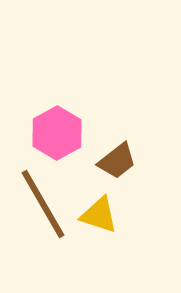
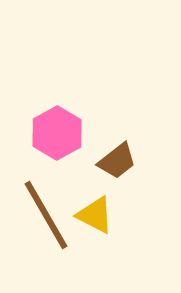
brown line: moved 3 px right, 11 px down
yellow triangle: moved 4 px left; rotated 9 degrees clockwise
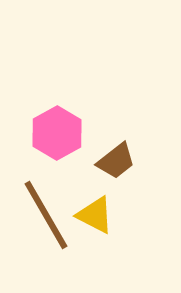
brown trapezoid: moved 1 px left
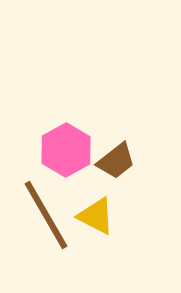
pink hexagon: moved 9 px right, 17 px down
yellow triangle: moved 1 px right, 1 px down
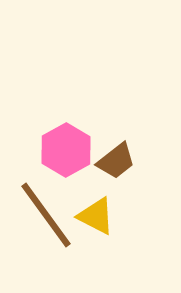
brown line: rotated 6 degrees counterclockwise
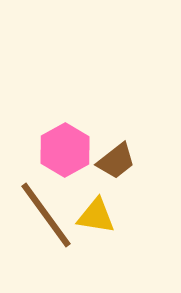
pink hexagon: moved 1 px left
yellow triangle: rotated 18 degrees counterclockwise
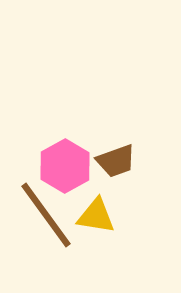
pink hexagon: moved 16 px down
brown trapezoid: rotated 18 degrees clockwise
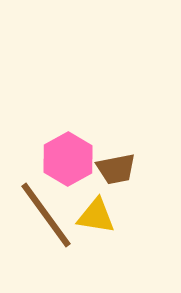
brown trapezoid: moved 8 px down; rotated 9 degrees clockwise
pink hexagon: moved 3 px right, 7 px up
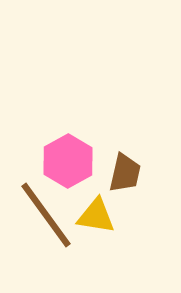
pink hexagon: moved 2 px down
brown trapezoid: moved 9 px right, 4 px down; rotated 66 degrees counterclockwise
